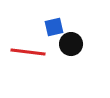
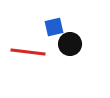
black circle: moved 1 px left
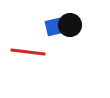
black circle: moved 19 px up
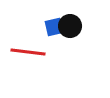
black circle: moved 1 px down
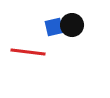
black circle: moved 2 px right, 1 px up
